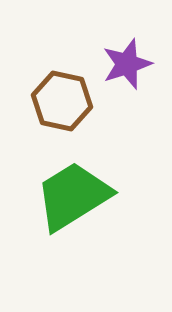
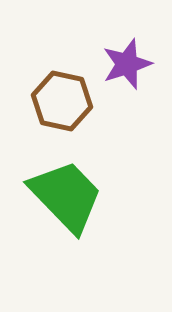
green trapezoid: moved 7 px left; rotated 78 degrees clockwise
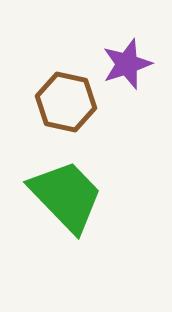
brown hexagon: moved 4 px right, 1 px down
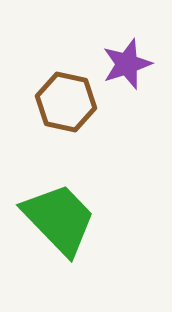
green trapezoid: moved 7 px left, 23 px down
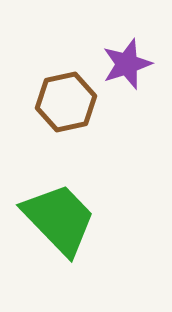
brown hexagon: rotated 24 degrees counterclockwise
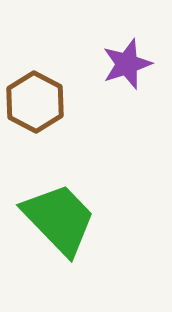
brown hexagon: moved 31 px left; rotated 20 degrees counterclockwise
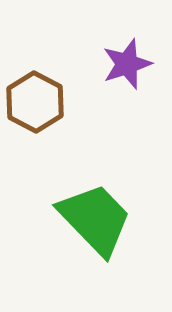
green trapezoid: moved 36 px right
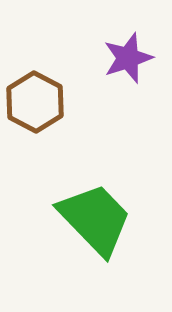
purple star: moved 1 px right, 6 px up
